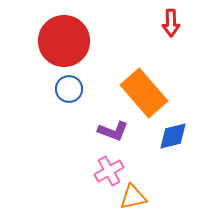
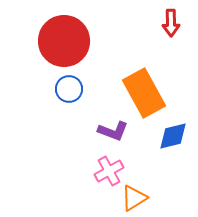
orange rectangle: rotated 12 degrees clockwise
orange triangle: moved 1 px right, 1 px down; rotated 20 degrees counterclockwise
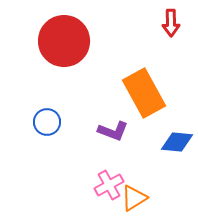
blue circle: moved 22 px left, 33 px down
blue diamond: moved 4 px right, 6 px down; rotated 20 degrees clockwise
pink cross: moved 14 px down
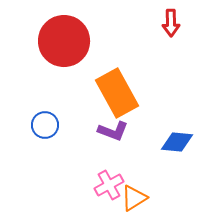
orange rectangle: moved 27 px left
blue circle: moved 2 px left, 3 px down
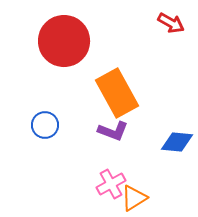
red arrow: rotated 60 degrees counterclockwise
pink cross: moved 2 px right, 1 px up
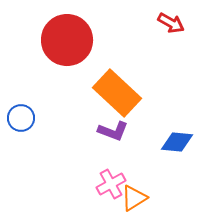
red circle: moved 3 px right, 1 px up
orange rectangle: rotated 18 degrees counterclockwise
blue circle: moved 24 px left, 7 px up
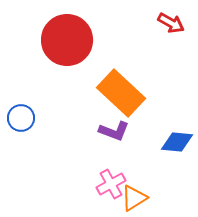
orange rectangle: moved 4 px right
purple L-shape: moved 1 px right
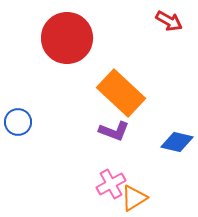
red arrow: moved 2 px left, 2 px up
red circle: moved 2 px up
blue circle: moved 3 px left, 4 px down
blue diamond: rotated 8 degrees clockwise
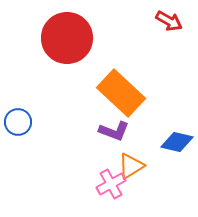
orange triangle: moved 3 px left, 32 px up
